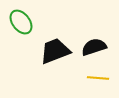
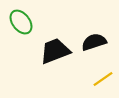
black semicircle: moved 5 px up
yellow line: moved 5 px right, 1 px down; rotated 40 degrees counterclockwise
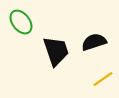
black trapezoid: moved 1 px right; rotated 92 degrees clockwise
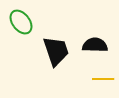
black semicircle: moved 1 px right, 3 px down; rotated 20 degrees clockwise
yellow line: rotated 35 degrees clockwise
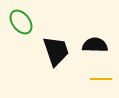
yellow line: moved 2 px left
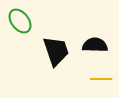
green ellipse: moved 1 px left, 1 px up
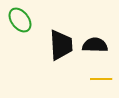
green ellipse: moved 1 px up
black trapezoid: moved 5 px right, 6 px up; rotated 16 degrees clockwise
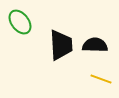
green ellipse: moved 2 px down
yellow line: rotated 20 degrees clockwise
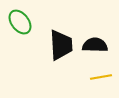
yellow line: moved 2 px up; rotated 30 degrees counterclockwise
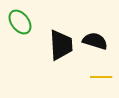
black semicircle: moved 4 px up; rotated 15 degrees clockwise
yellow line: rotated 10 degrees clockwise
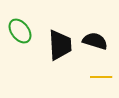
green ellipse: moved 9 px down
black trapezoid: moved 1 px left
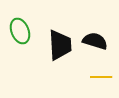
green ellipse: rotated 15 degrees clockwise
